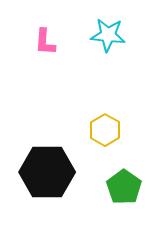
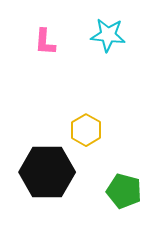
yellow hexagon: moved 19 px left
green pentagon: moved 4 px down; rotated 20 degrees counterclockwise
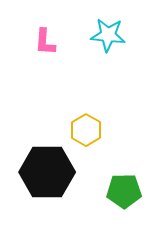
green pentagon: rotated 16 degrees counterclockwise
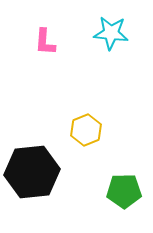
cyan star: moved 3 px right, 2 px up
yellow hexagon: rotated 8 degrees clockwise
black hexagon: moved 15 px left; rotated 6 degrees counterclockwise
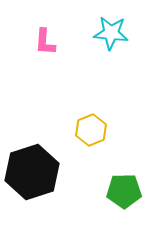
yellow hexagon: moved 5 px right
black hexagon: rotated 12 degrees counterclockwise
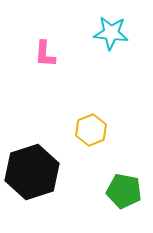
pink L-shape: moved 12 px down
green pentagon: rotated 12 degrees clockwise
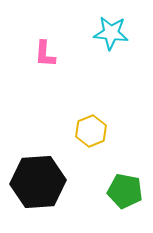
yellow hexagon: moved 1 px down
black hexagon: moved 6 px right, 10 px down; rotated 14 degrees clockwise
green pentagon: moved 1 px right
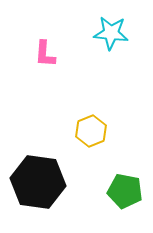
black hexagon: rotated 12 degrees clockwise
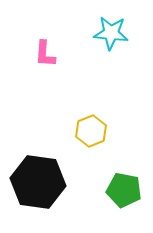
green pentagon: moved 1 px left, 1 px up
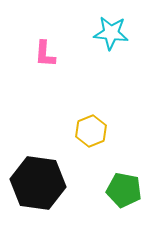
black hexagon: moved 1 px down
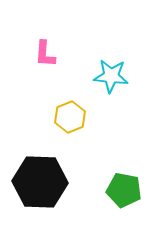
cyan star: moved 43 px down
yellow hexagon: moved 21 px left, 14 px up
black hexagon: moved 2 px right, 1 px up; rotated 6 degrees counterclockwise
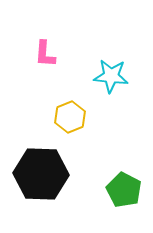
black hexagon: moved 1 px right, 8 px up
green pentagon: rotated 16 degrees clockwise
